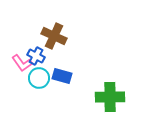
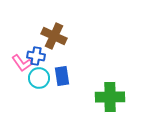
blue cross: rotated 18 degrees counterclockwise
blue rectangle: rotated 66 degrees clockwise
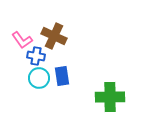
pink L-shape: moved 23 px up
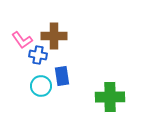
brown cross: rotated 25 degrees counterclockwise
blue cross: moved 2 px right, 1 px up
cyan circle: moved 2 px right, 8 px down
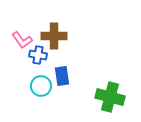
green cross: rotated 16 degrees clockwise
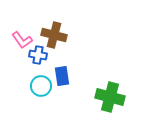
brown cross: moved 1 px up; rotated 15 degrees clockwise
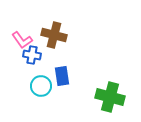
blue cross: moved 6 px left
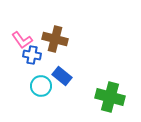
brown cross: moved 1 px right, 4 px down
blue rectangle: rotated 42 degrees counterclockwise
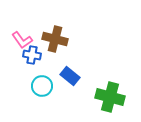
blue rectangle: moved 8 px right
cyan circle: moved 1 px right
